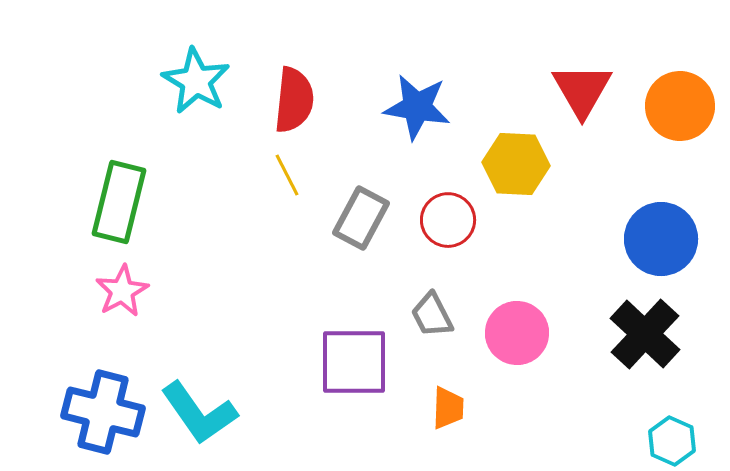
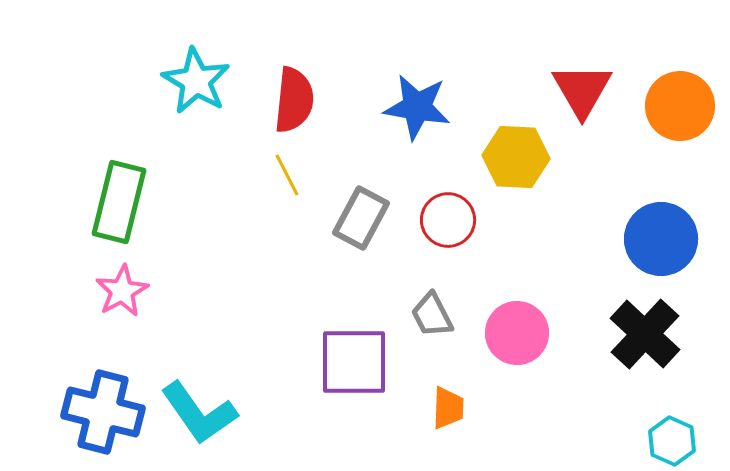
yellow hexagon: moved 7 px up
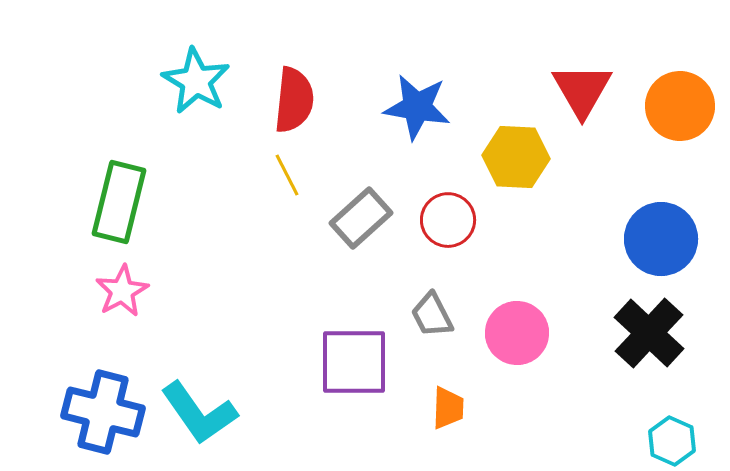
gray rectangle: rotated 20 degrees clockwise
black cross: moved 4 px right, 1 px up
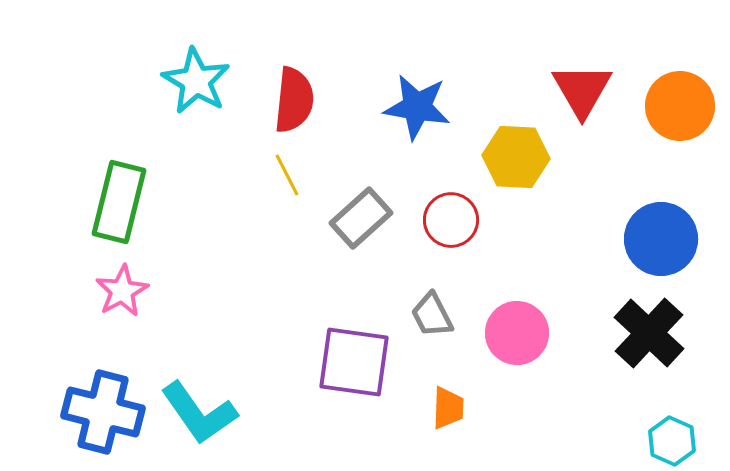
red circle: moved 3 px right
purple square: rotated 8 degrees clockwise
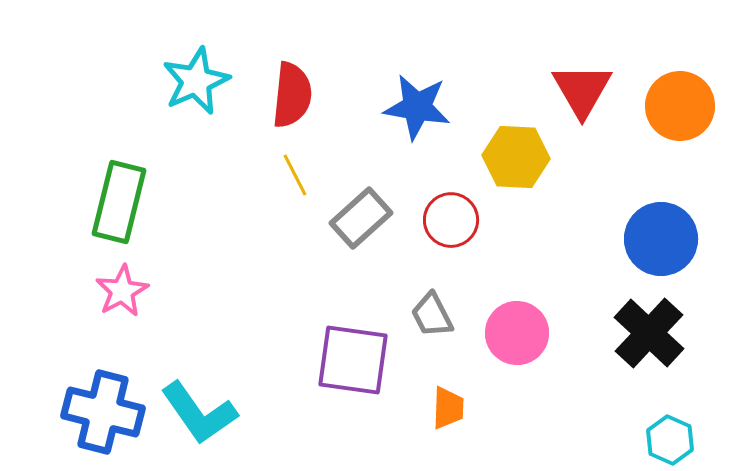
cyan star: rotated 18 degrees clockwise
red semicircle: moved 2 px left, 5 px up
yellow line: moved 8 px right
purple square: moved 1 px left, 2 px up
cyan hexagon: moved 2 px left, 1 px up
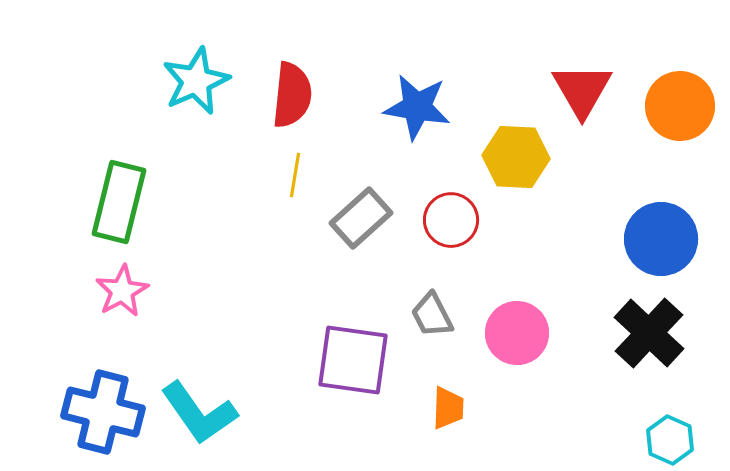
yellow line: rotated 36 degrees clockwise
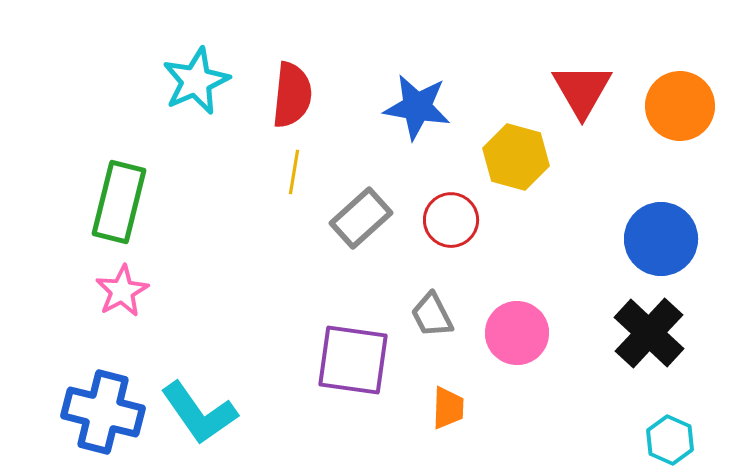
yellow hexagon: rotated 12 degrees clockwise
yellow line: moved 1 px left, 3 px up
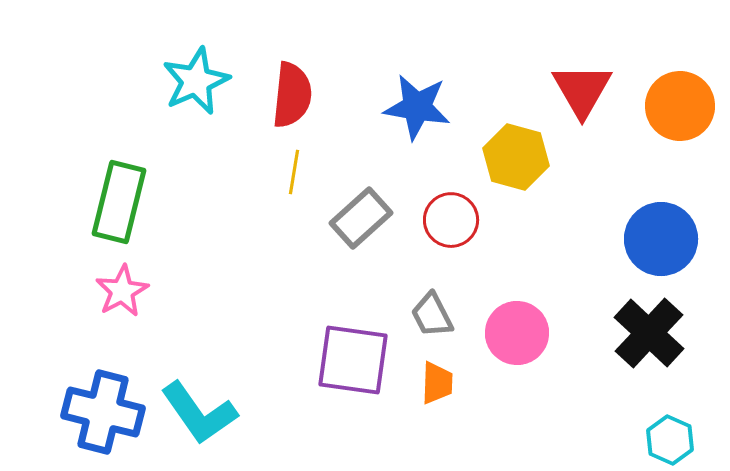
orange trapezoid: moved 11 px left, 25 px up
